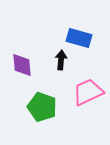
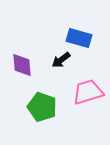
black arrow: rotated 132 degrees counterclockwise
pink trapezoid: rotated 8 degrees clockwise
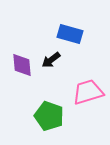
blue rectangle: moved 9 px left, 4 px up
black arrow: moved 10 px left
green pentagon: moved 7 px right, 9 px down
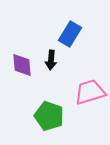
blue rectangle: rotated 75 degrees counterclockwise
black arrow: rotated 48 degrees counterclockwise
pink trapezoid: moved 2 px right
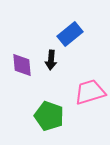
blue rectangle: rotated 20 degrees clockwise
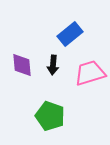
black arrow: moved 2 px right, 5 px down
pink trapezoid: moved 19 px up
green pentagon: moved 1 px right
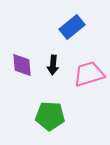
blue rectangle: moved 2 px right, 7 px up
pink trapezoid: moved 1 px left, 1 px down
green pentagon: rotated 16 degrees counterclockwise
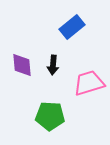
pink trapezoid: moved 9 px down
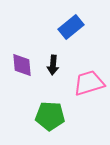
blue rectangle: moved 1 px left
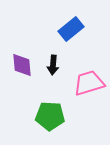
blue rectangle: moved 2 px down
